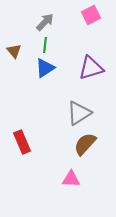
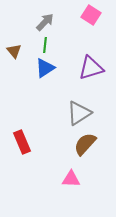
pink square: rotated 30 degrees counterclockwise
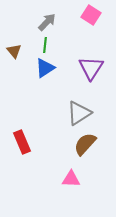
gray arrow: moved 2 px right
purple triangle: rotated 40 degrees counterclockwise
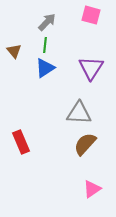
pink square: rotated 18 degrees counterclockwise
gray triangle: rotated 36 degrees clockwise
red rectangle: moved 1 px left
pink triangle: moved 21 px right, 10 px down; rotated 36 degrees counterclockwise
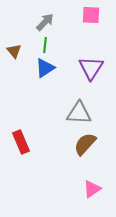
pink square: rotated 12 degrees counterclockwise
gray arrow: moved 2 px left
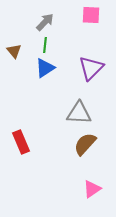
purple triangle: rotated 12 degrees clockwise
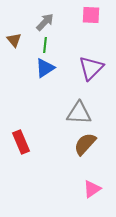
brown triangle: moved 11 px up
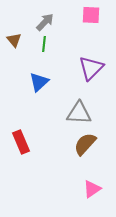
green line: moved 1 px left, 1 px up
blue triangle: moved 6 px left, 14 px down; rotated 10 degrees counterclockwise
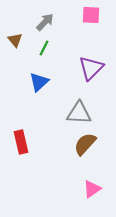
brown triangle: moved 1 px right
green line: moved 4 px down; rotated 21 degrees clockwise
red rectangle: rotated 10 degrees clockwise
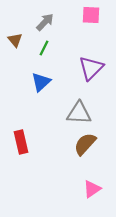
blue triangle: moved 2 px right
